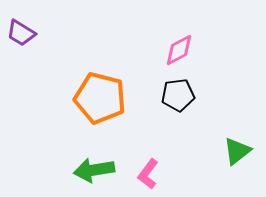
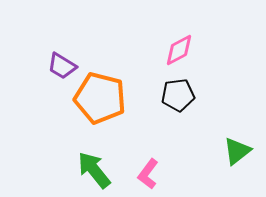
purple trapezoid: moved 41 px right, 33 px down
green arrow: rotated 60 degrees clockwise
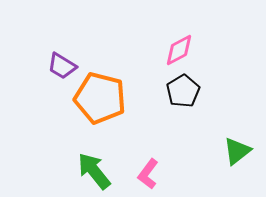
black pentagon: moved 5 px right, 4 px up; rotated 24 degrees counterclockwise
green arrow: moved 1 px down
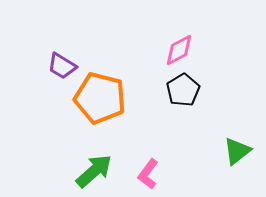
black pentagon: moved 1 px up
green arrow: rotated 87 degrees clockwise
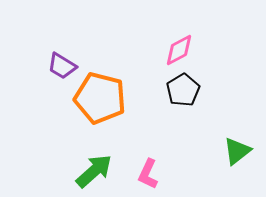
pink L-shape: rotated 12 degrees counterclockwise
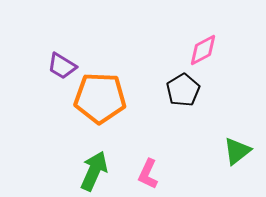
pink diamond: moved 24 px right
orange pentagon: rotated 12 degrees counterclockwise
green arrow: rotated 24 degrees counterclockwise
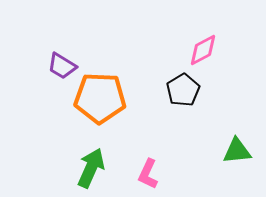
green triangle: rotated 32 degrees clockwise
green arrow: moved 3 px left, 3 px up
